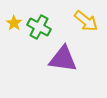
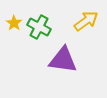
yellow arrow: rotated 75 degrees counterclockwise
purple triangle: moved 1 px down
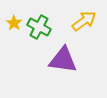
yellow arrow: moved 2 px left
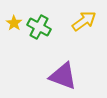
purple triangle: moved 16 px down; rotated 12 degrees clockwise
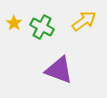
green cross: moved 3 px right
purple triangle: moved 4 px left, 6 px up
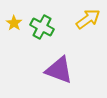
yellow arrow: moved 4 px right, 2 px up
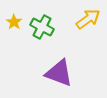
yellow star: moved 1 px up
purple triangle: moved 3 px down
